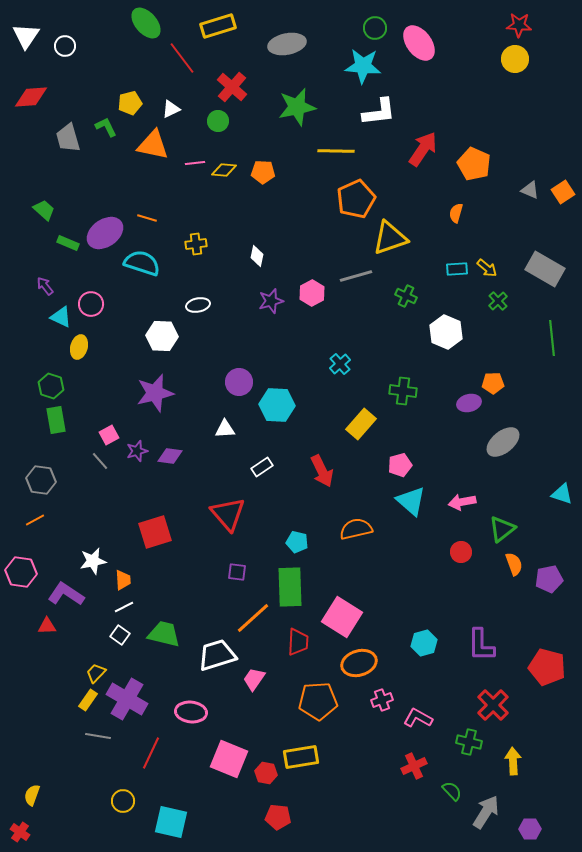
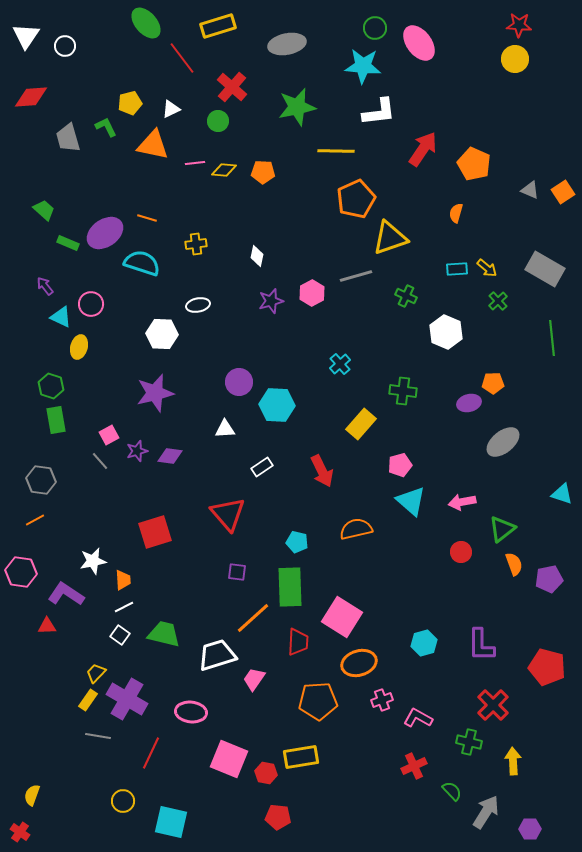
white hexagon at (162, 336): moved 2 px up
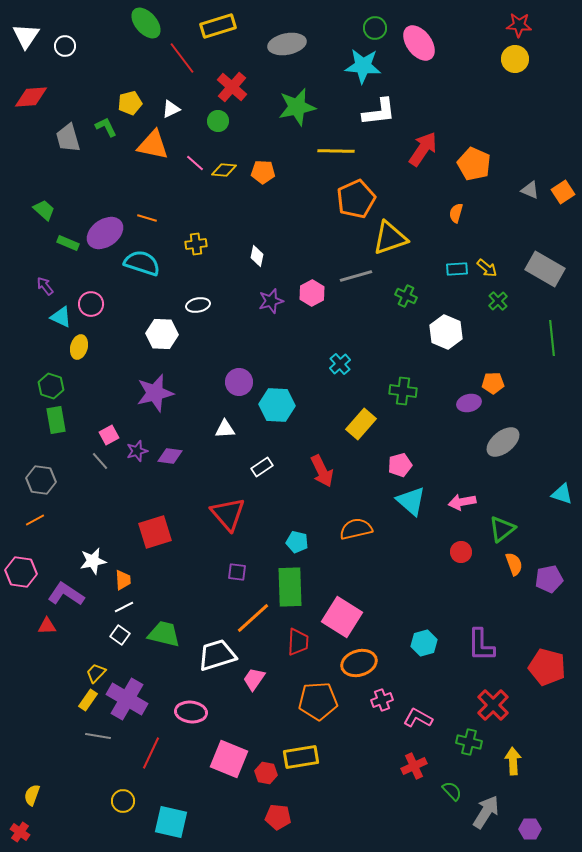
pink line at (195, 163): rotated 48 degrees clockwise
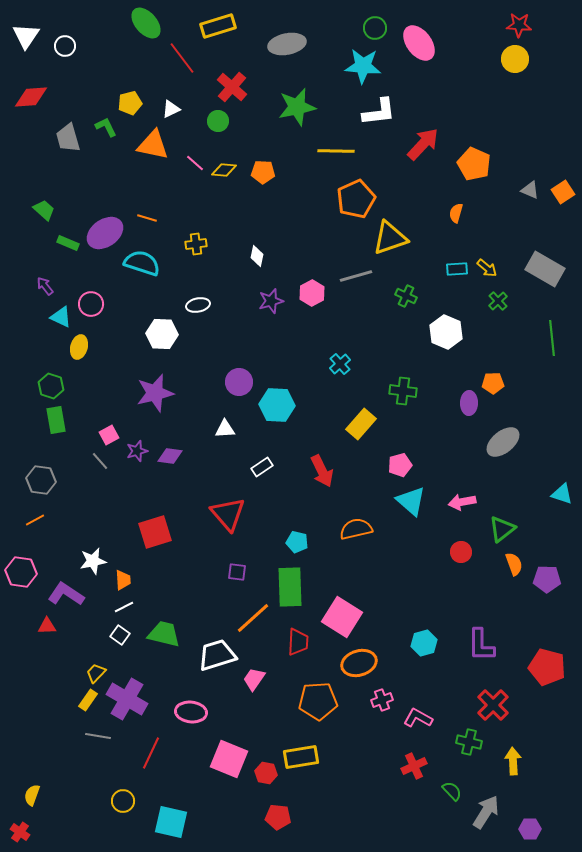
red arrow at (423, 149): moved 5 px up; rotated 9 degrees clockwise
purple ellipse at (469, 403): rotated 75 degrees counterclockwise
purple pentagon at (549, 579): moved 2 px left; rotated 12 degrees clockwise
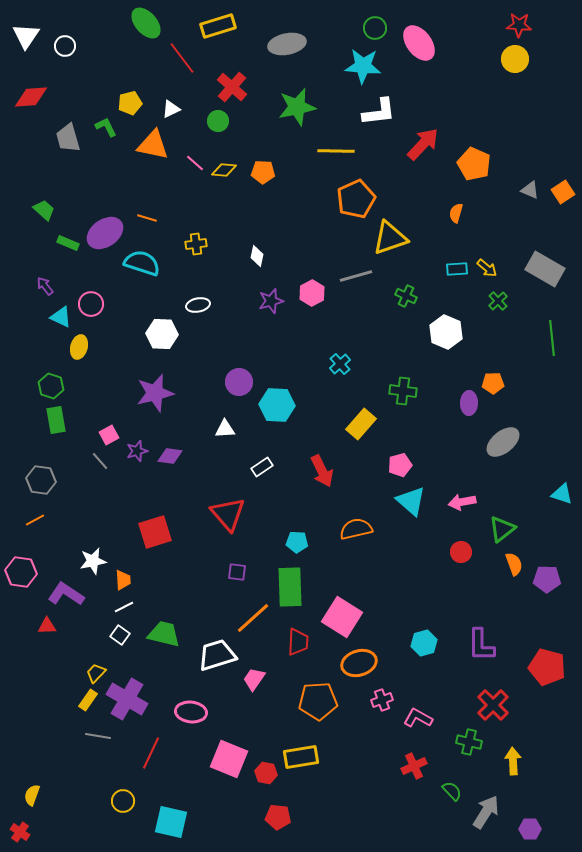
cyan pentagon at (297, 542): rotated 10 degrees counterclockwise
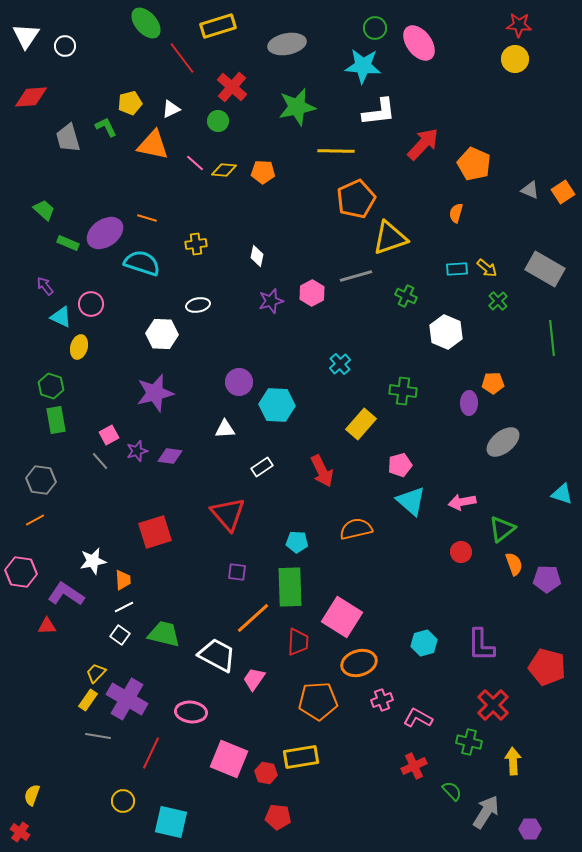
white trapezoid at (217, 655): rotated 45 degrees clockwise
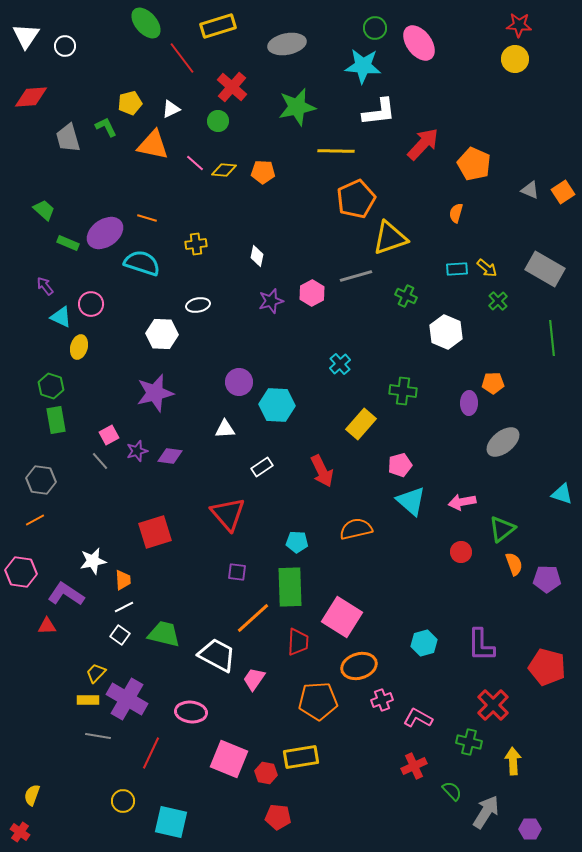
orange ellipse at (359, 663): moved 3 px down
yellow rectangle at (88, 700): rotated 55 degrees clockwise
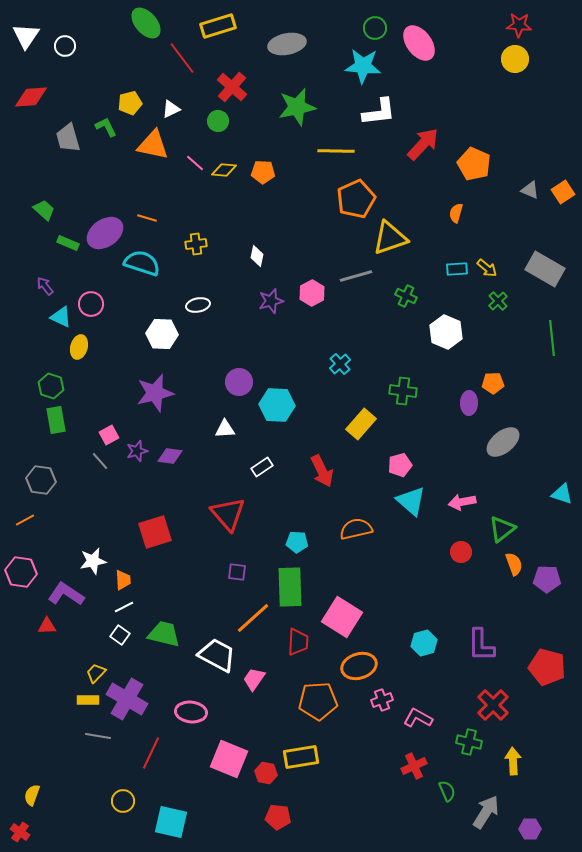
orange line at (35, 520): moved 10 px left
green semicircle at (452, 791): moved 5 px left; rotated 20 degrees clockwise
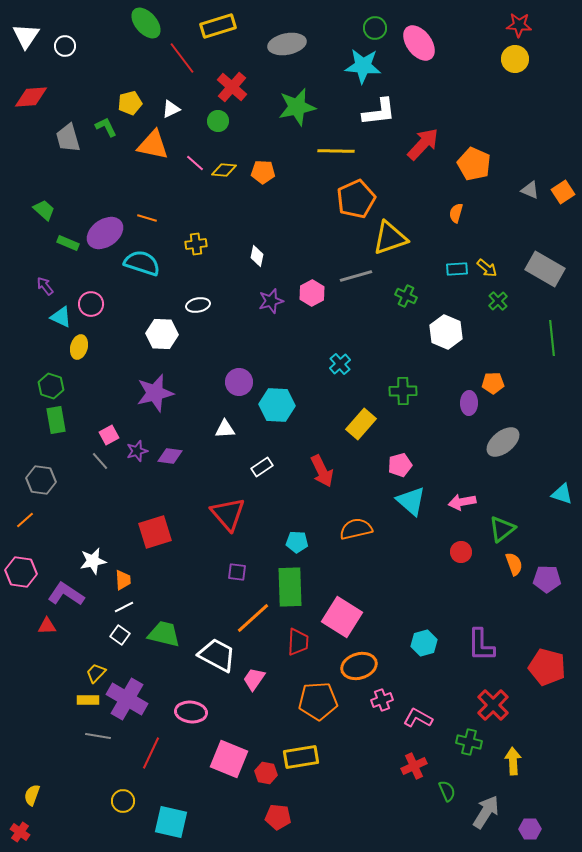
green cross at (403, 391): rotated 8 degrees counterclockwise
orange line at (25, 520): rotated 12 degrees counterclockwise
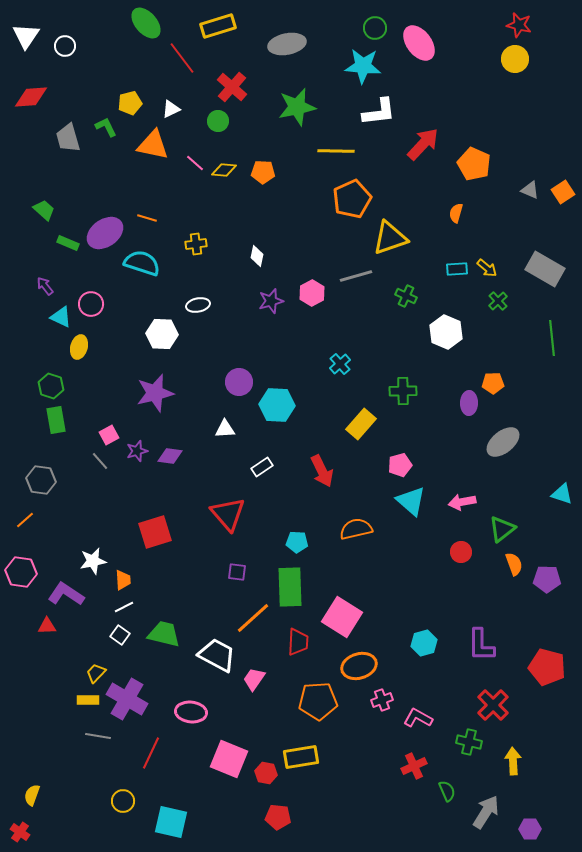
red star at (519, 25): rotated 10 degrees clockwise
orange pentagon at (356, 199): moved 4 px left
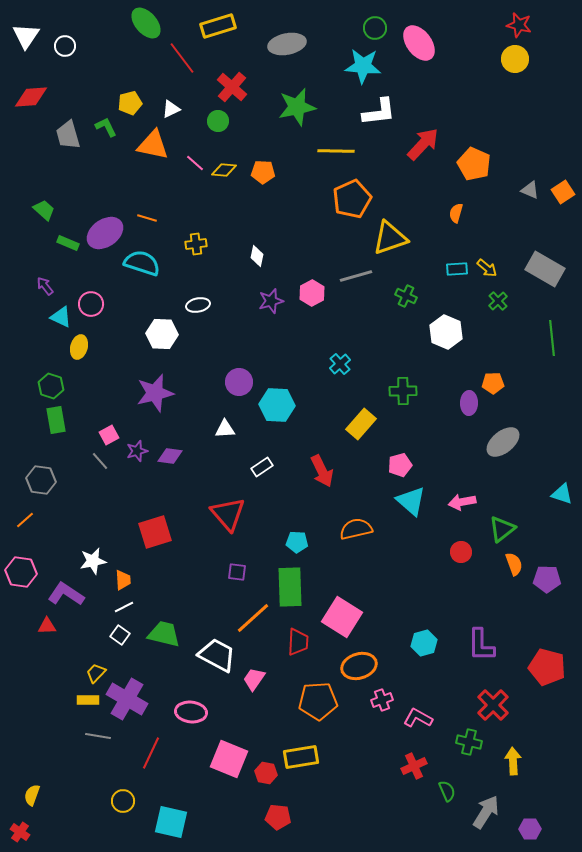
gray trapezoid at (68, 138): moved 3 px up
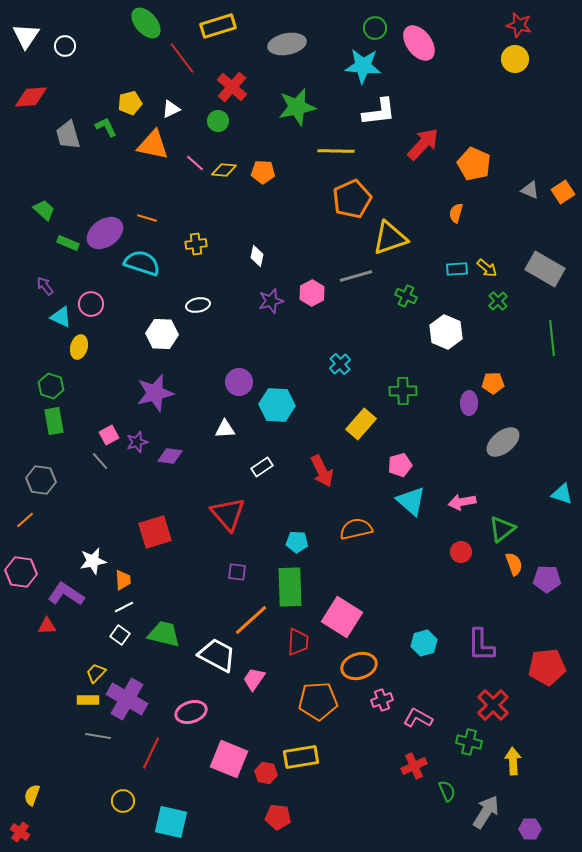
green rectangle at (56, 420): moved 2 px left, 1 px down
purple star at (137, 451): moved 9 px up
orange line at (253, 618): moved 2 px left, 2 px down
red pentagon at (547, 667): rotated 21 degrees counterclockwise
pink ellipse at (191, 712): rotated 24 degrees counterclockwise
